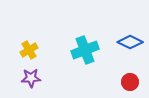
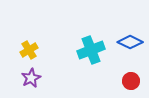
cyan cross: moved 6 px right
purple star: rotated 24 degrees counterclockwise
red circle: moved 1 px right, 1 px up
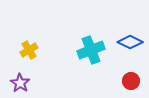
purple star: moved 11 px left, 5 px down; rotated 12 degrees counterclockwise
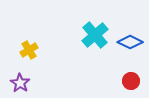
cyan cross: moved 4 px right, 15 px up; rotated 20 degrees counterclockwise
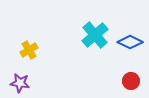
purple star: rotated 24 degrees counterclockwise
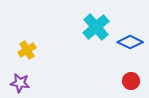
cyan cross: moved 1 px right, 8 px up
yellow cross: moved 2 px left
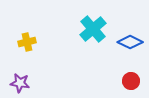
cyan cross: moved 3 px left, 2 px down
yellow cross: moved 8 px up; rotated 18 degrees clockwise
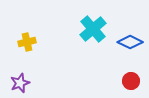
purple star: rotated 30 degrees counterclockwise
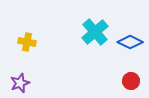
cyan cross: moved 2 px right, 3 px down
yellow cross: rotated 24 degrees clockwise
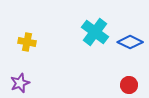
cyan cross: rotated 12 degrees counterclockwise
red circle: moved 2 px left, 4 px down
